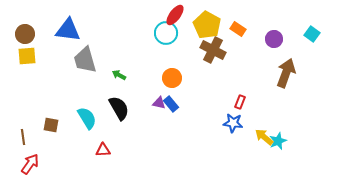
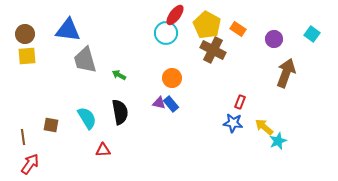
black semicircle: moved 1 px right, 4 px down; rotated 20 degrees clockwise
yellow arrow: moved 10 px up
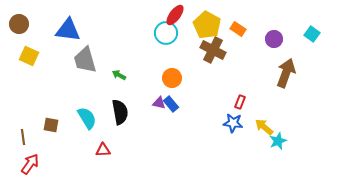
brown circle: moved 6 px left, 10 px up
yellow square: moved 2 px right; rotated 30 degrees clockwise
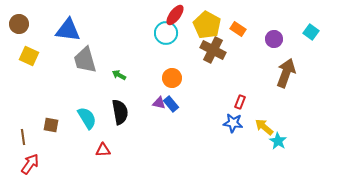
cyan square: moved 1 px left, 2 px up
cyan star: rotated 18 degrees counterclockwise
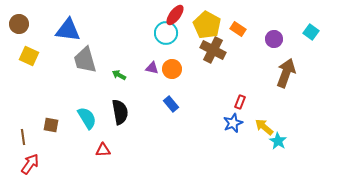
orange circle: moved 9 px up
purple triangle: moved 7 px left, 35 px up
blue star: rotated 30 degrees counterclockwise
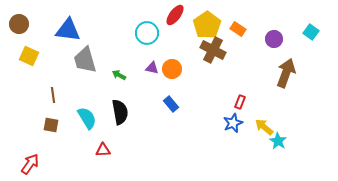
yellow pentagon: rotated 8 degrees clockwise
cyan circle: moved 19 px left
brown line: moved 30 px right, 42 px up
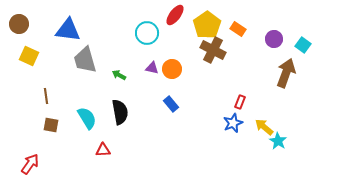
cyan square: moved 8 px left, 13 px down
brown line: moved 7 px left, 1 px down
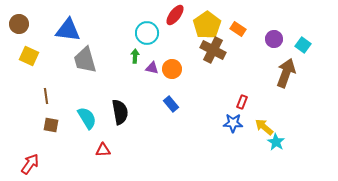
green arrow: moved 16 px right, 19 px up; rotated 64 degrees clockwise
red rectangle: moved 2 px right
blue star: rotated 24 degrees clockwise
cyan star: moved 2 px left, 1 px down
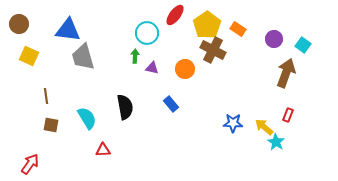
gray trapezoid: moved 2 px left, 3 px up
orange circle: moved 13 px right
red rectangle: moved 46 px right, 13 px down
black semicircle: moved 5 px right, 5 px up
